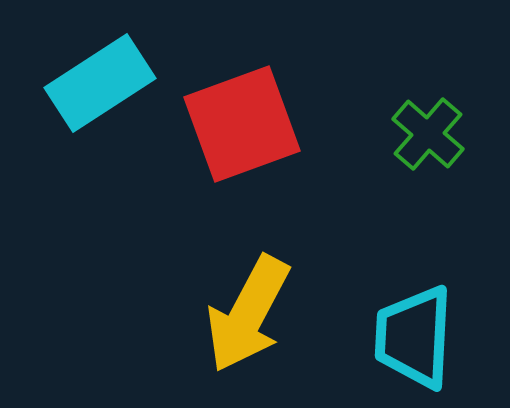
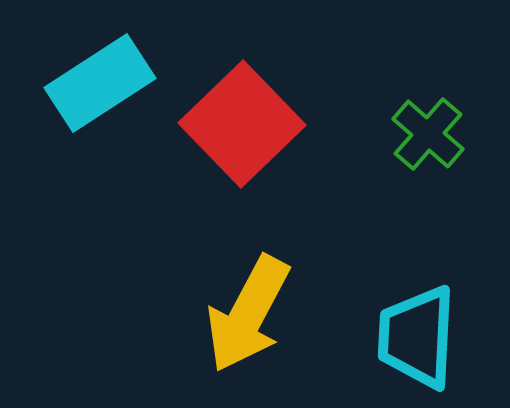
red square: rotated 24 degrees counterclockwise
cyan trapezoid: moved 3 px right
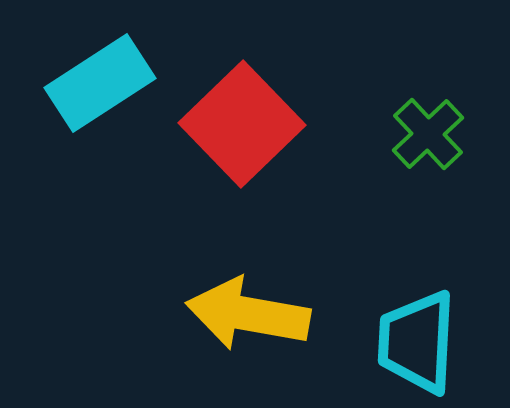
green cross: rotated 6 degrees clockwise
yellow arrow: rotated 72 degrees clockwise
cyan trapezoid: moved 5 px down
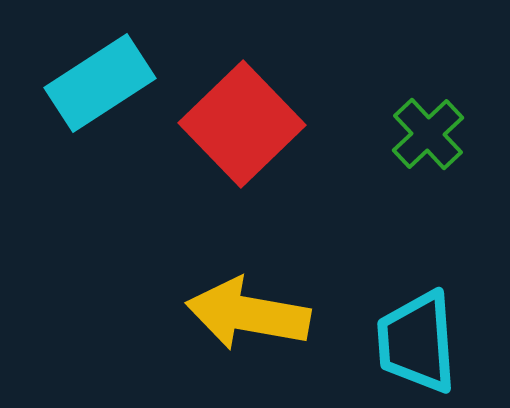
cyan trapezoid: rotated 7 degrees counterclockwise
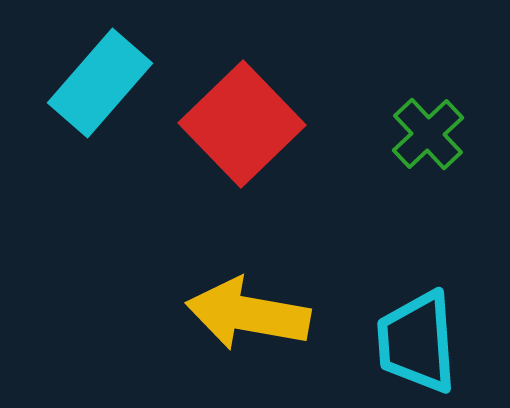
cyan rectangle: rotated 16 degrees counterclockwise
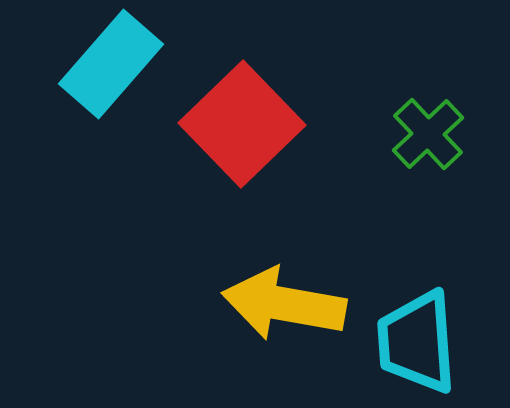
cyan rectangle: moved 11 px right, 19 px up
yellow arrow: moved 36 px right, 10 px up
